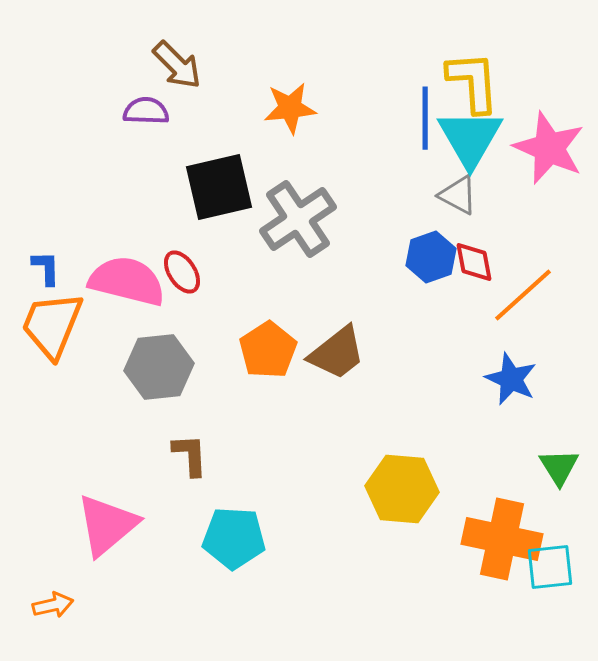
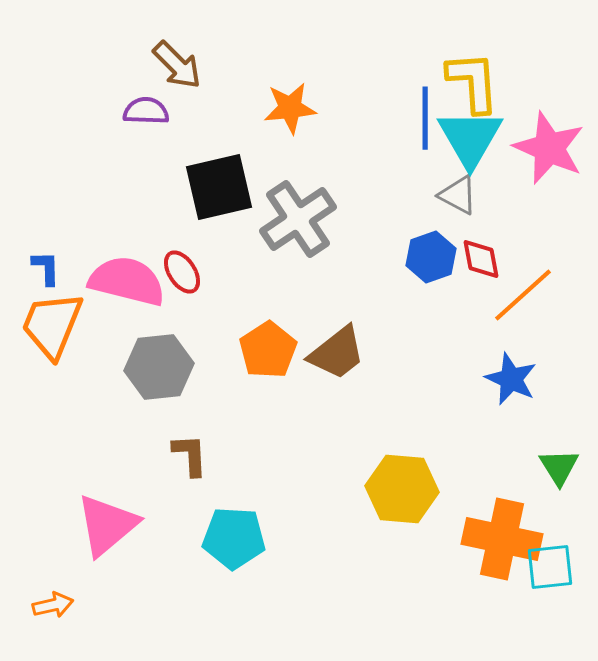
red diamond: moved 7 px right, 3 px up
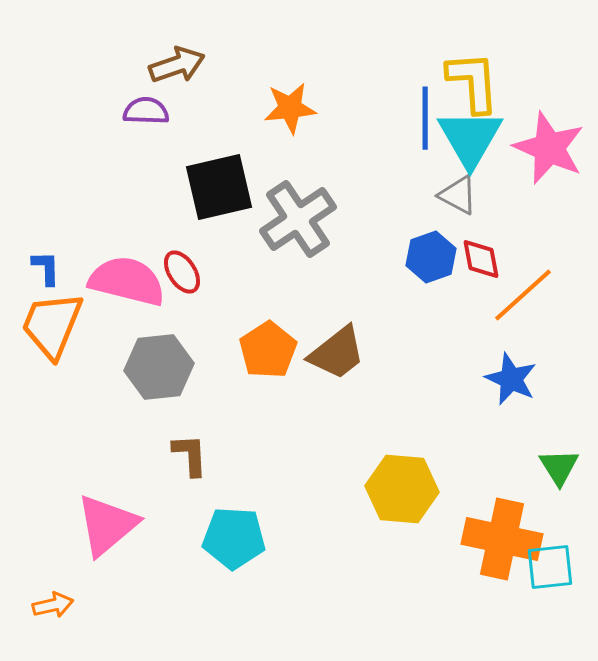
brown arrow: rotated 64 degrees counterclockwise
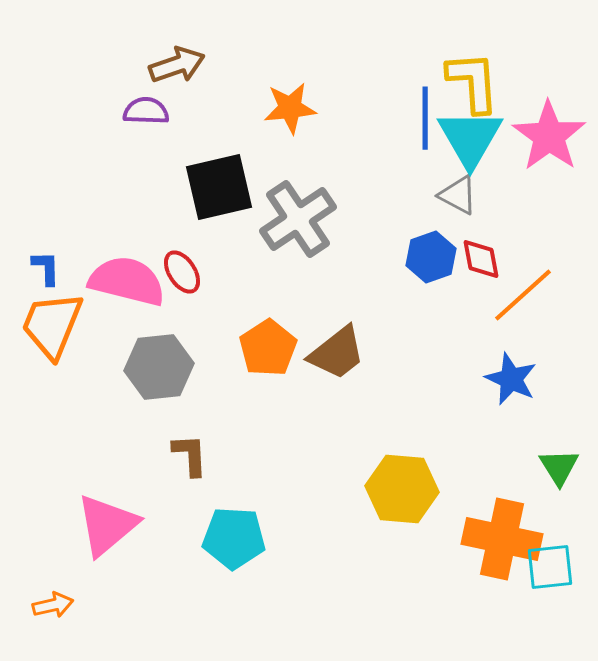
pink star: moved 12 px up; rotated 12 degrees clockwise
orange pentagon: moved 2 px up
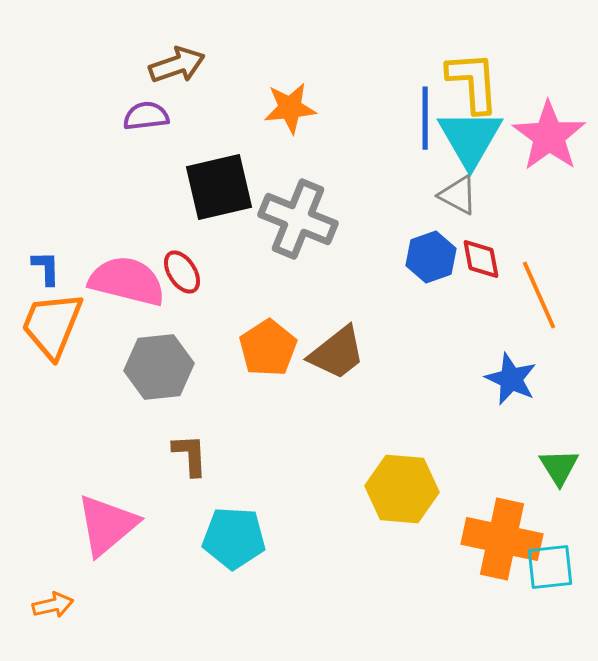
purple semicircle: moved 5 px down; rotated 9 degrees counterclockwise
gray cross: rotated 34 degrees counterclockwise
orange line: moved 16 px right; rotated 72 degrees counterclockwise
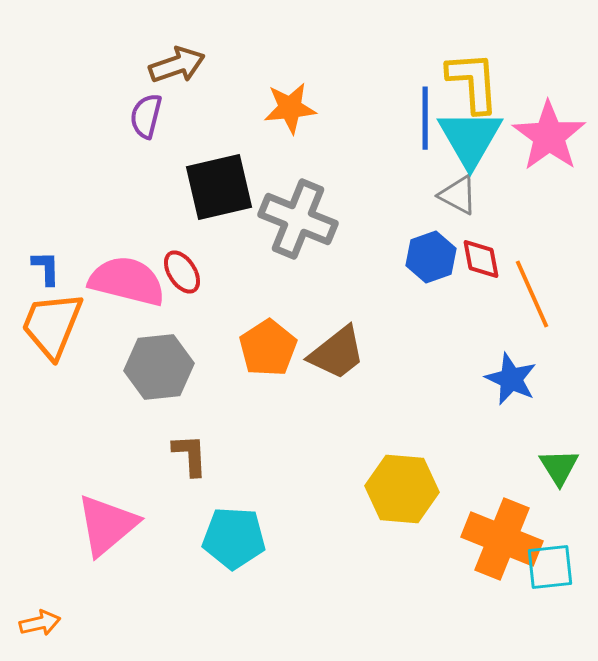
purple semicircle: rotated 69 degrees counterclockwise
orange line: moved 7 px left, 1 px up
orange cross: rotated 10 degrees clockwise
orange arrow: moved 13 px left, 18 px down
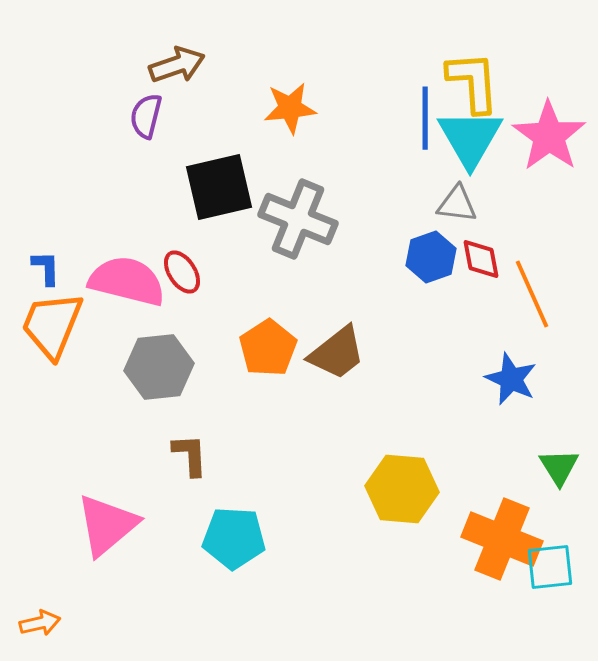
gray triangle: moved 1 px left, 9 px down; rotated 21 degrees counterclockwise
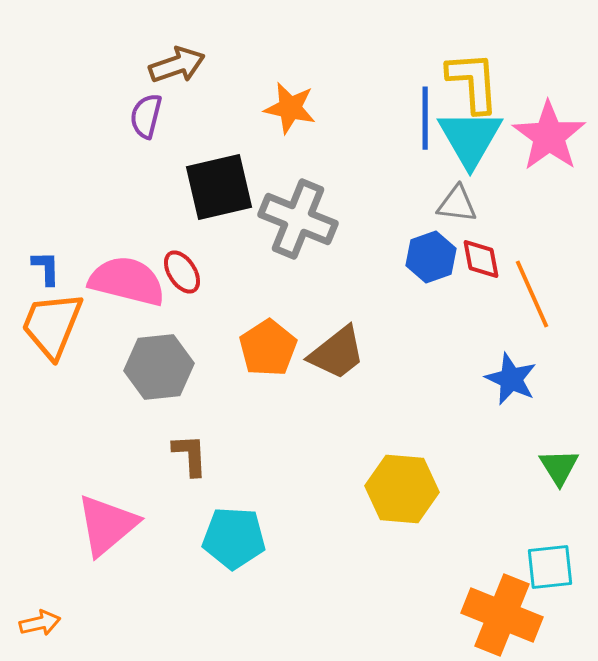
orange star: rotated 18 degrees clockwise
orange cross: moved 76 px down
